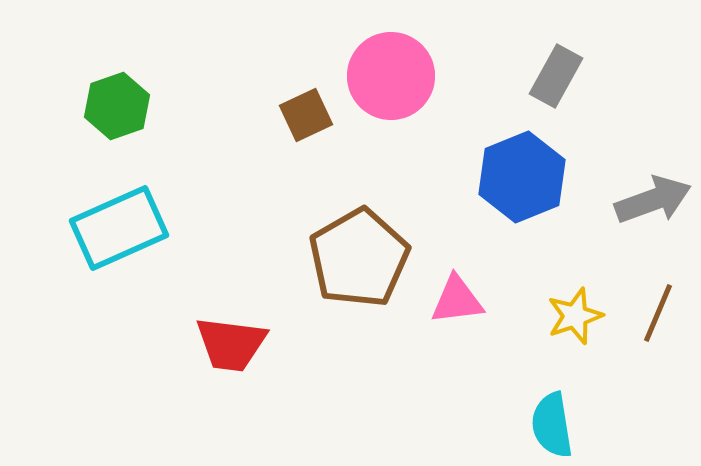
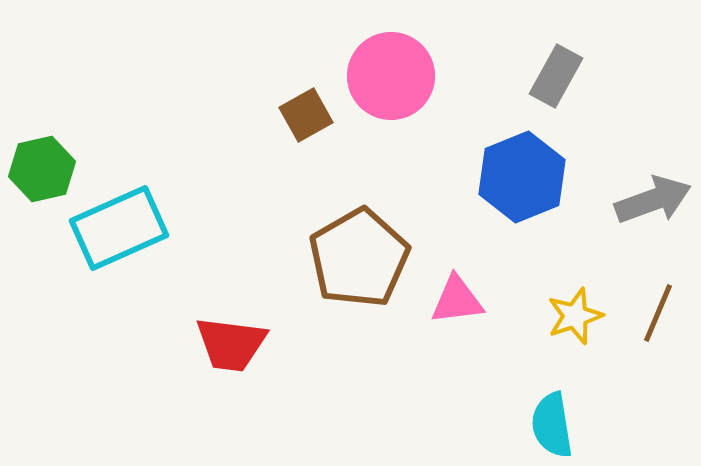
green hexagon: moved 75 px left, 63 px down; rotated 6 degrees clockwise
brown square: rotated 4 degrees counterclockwise
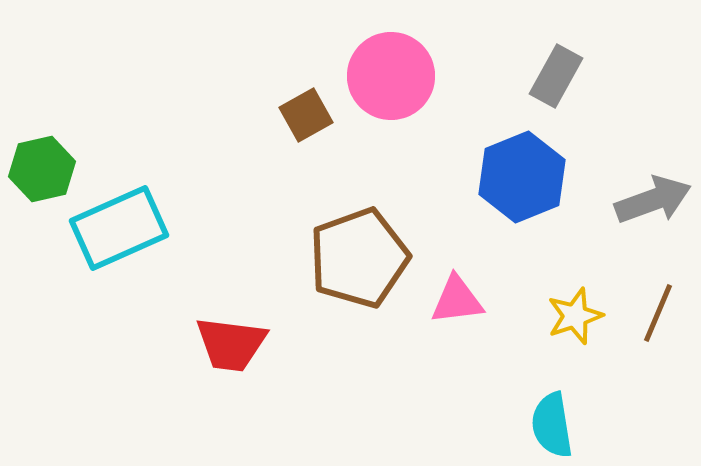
brown pentagon: rotated 10 degrees clockwise
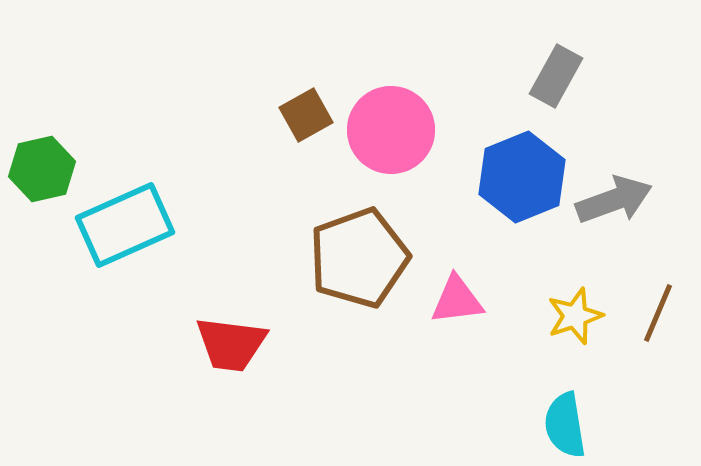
pink circle: moved 54 px down
gray arrow: moved 39 px left
cyan rectangle: moved 6 px right, 3 px up
cyan semicircle: moved 13 px right
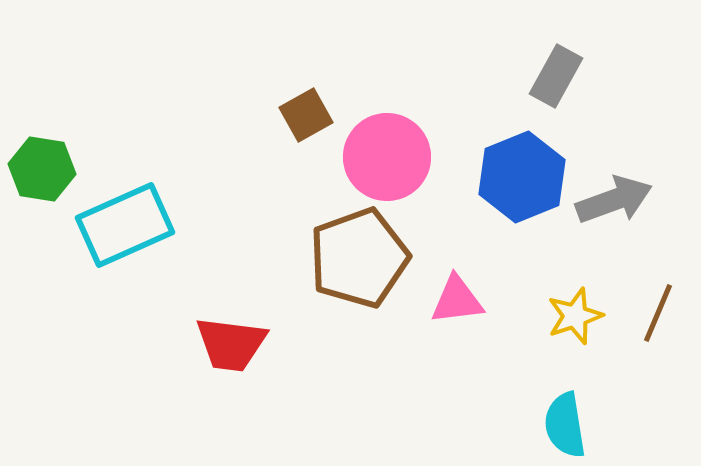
pink circle: moved 4 px left, 27 px down
green hexagon: rotated 22 degrees clockwise
